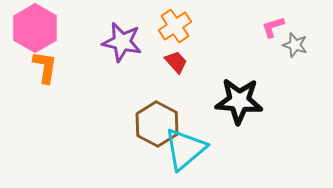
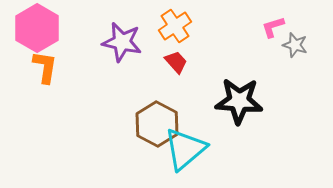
pink hexagon: moved 2 px right
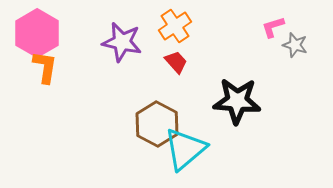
pink hexagon: moved 5 px down
black star: moved 2 px left
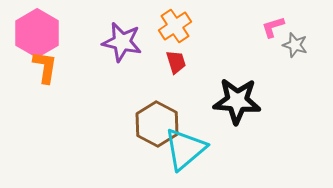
red trapezoid: rotated 25 degrees clockwise
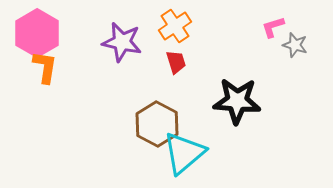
cyan triangle: moved 1 px left, 4 px down
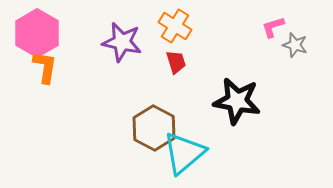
orange cross: rotated 24 degrees counterclockwise
black star: rotated 6 degrees clockwise
brown hexagon: moved 3 px left, 4 px down
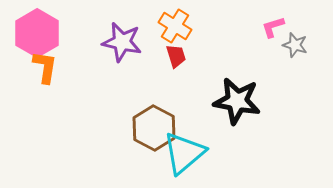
red trapezoid: moved 6 px up
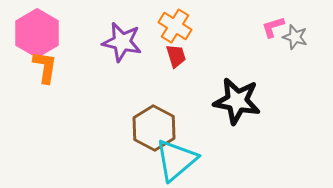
gray star: moved 8 px up
cyan triangle: moved 8 px left, 7 px down
